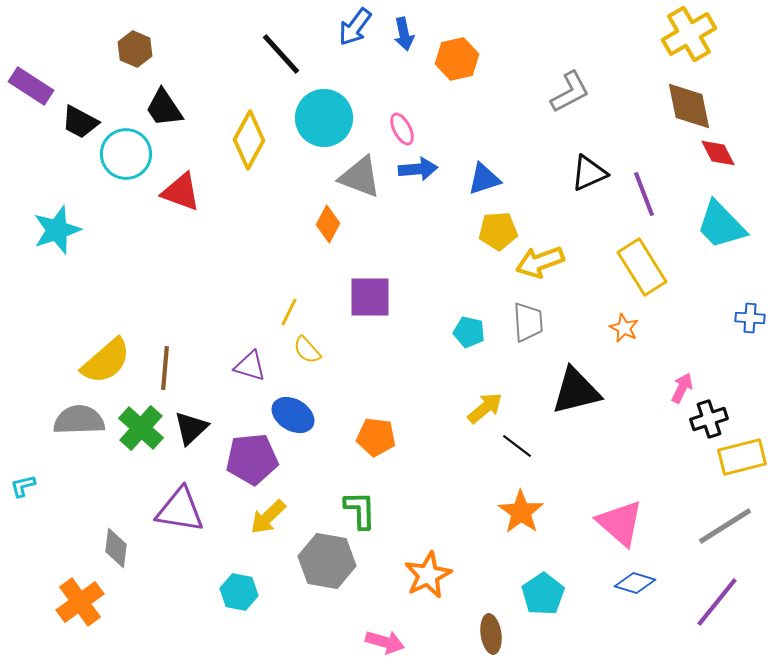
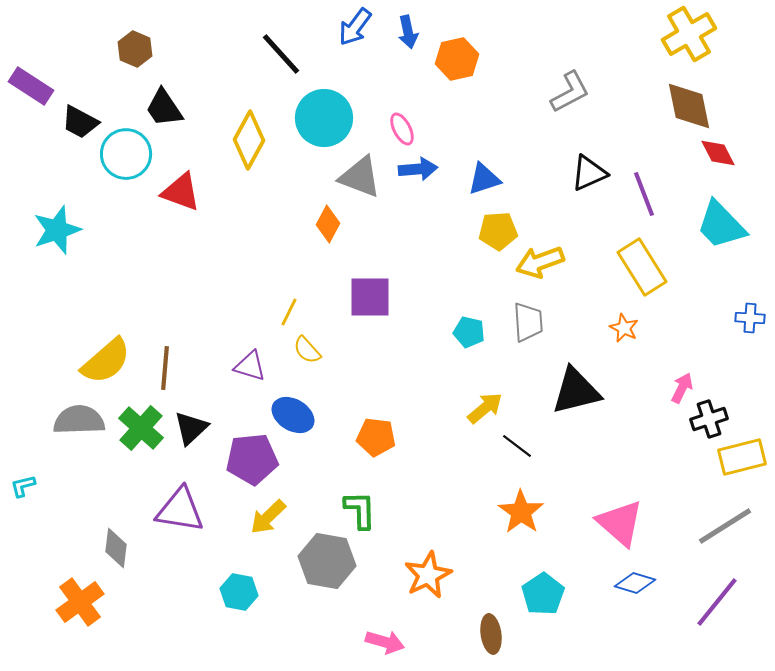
blue arrow at (404, 34): moved 4 px right, 2 px up
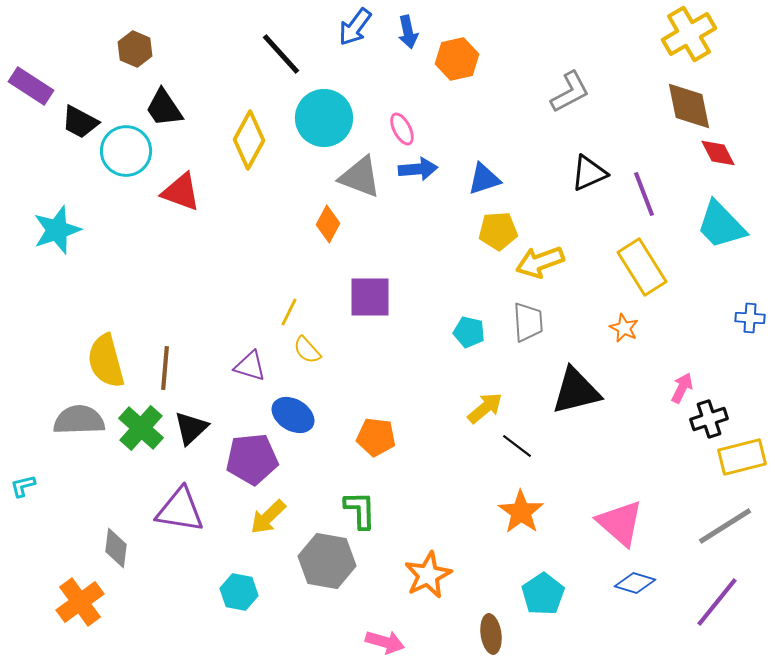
cyan circle at (126, 154): moved 3 px up
yellow semicircle at (106, 361): rotated 116 degrees clockwise
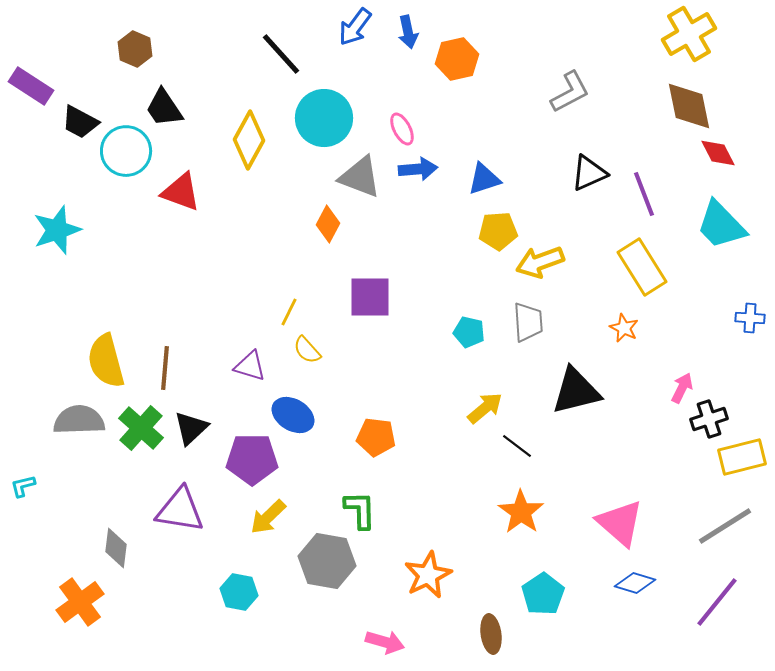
purple pentagon at (252, 459): rotated 6 degrees clockwise
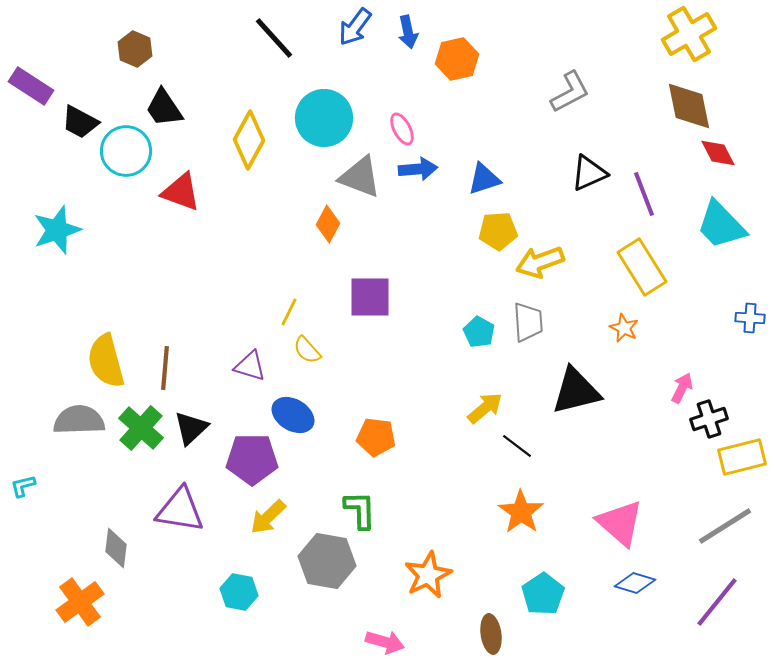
black line at (281, 54): moved 7 px left, 16 px up
cyan pentagon at (469, 332): moved 10 px right; rotated 16 degrees clockwise
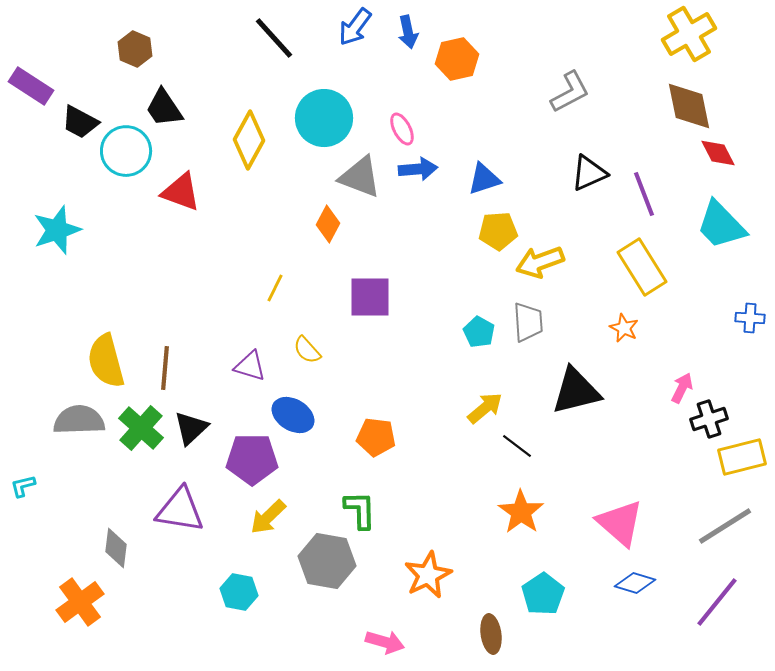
yellow line at (289, 312): moved 14 px left, 24 px up
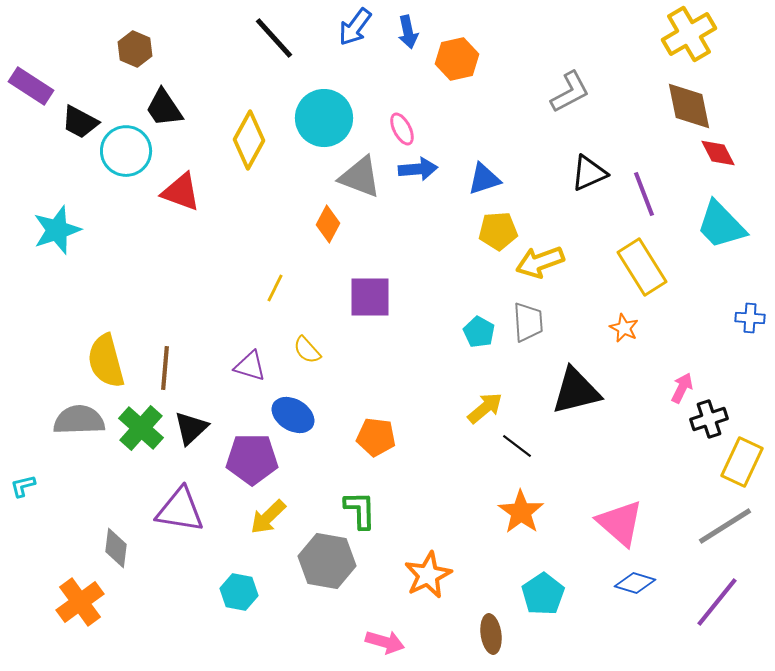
yellow rectangle at (742, 457): moved 5 px down; rotated 51 degrees counterclockwise
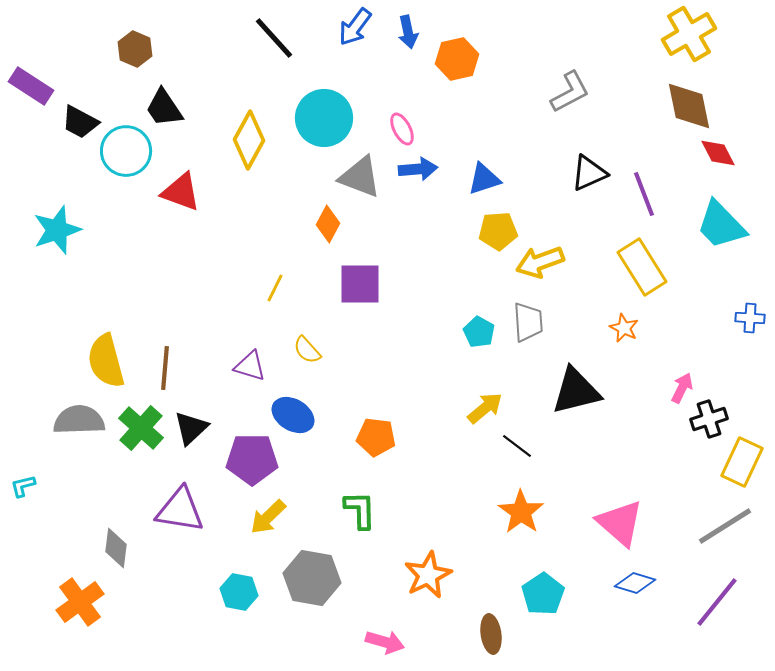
purple square at (370, 297): moved 10 px left, 13 px up
gray hexagon at (327, 561): moved 15 px left, 17 px down
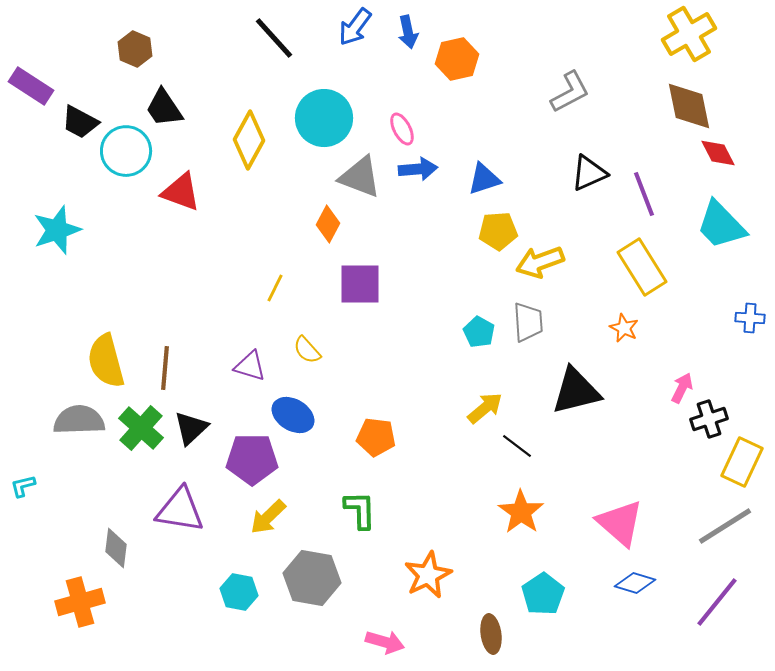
orange cross at (80, 602): rotated 21 degrees clockwise
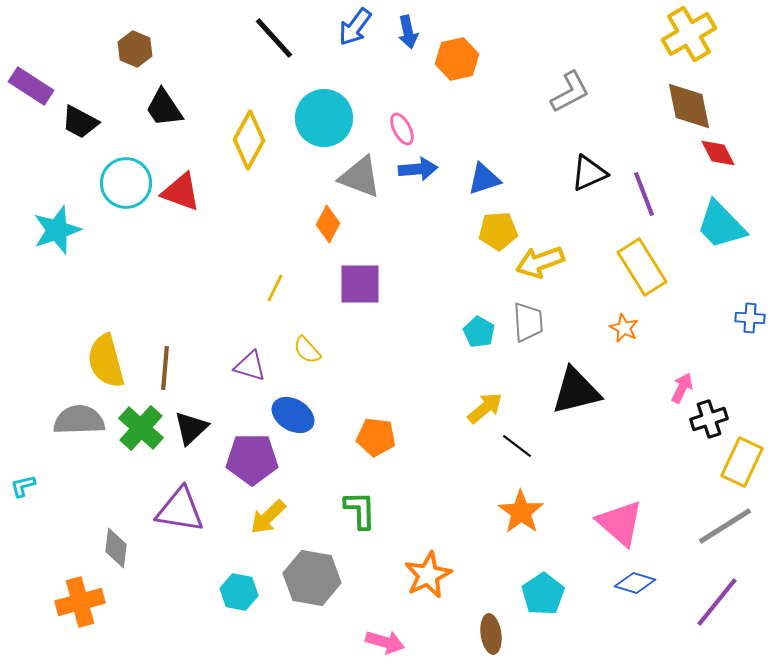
cyan circle at (126, 151): moved 32 px down
